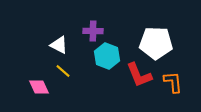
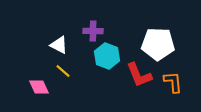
white pentagon: moved 2 px right, 1 px down
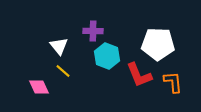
white triangle: moved 1 px down; rotated 24 degrees clockwise
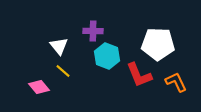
orange L-shape: moved 3 px right; rotated 20 degrees counterclockwise
pink diamond: rotated 15 degrees counterclockwise
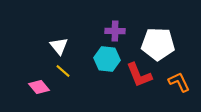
purple cross: moved 22 px right
cyan hexagon: moved 3 px down; rotated 15 degrees counterclockwise
orange L-shape: moved 3 px right
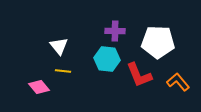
white pentagon: moved 2 px up
yellow line: rotated 35 degrees counterclockwise
orange L-shape: moved 1 px left; rotated 15 degrees counterclockwise
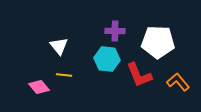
yellow line: moved 1 px right, 4 px down
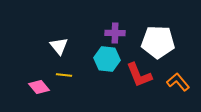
purple cross: moved 2 px down
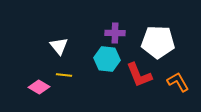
orange L-shape: rotated 10 degrees clockwise
pink diamond: rotated 20 degrees counterclockwise
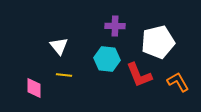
purple cross: moved 7 px up
white pentagon: rotated 16 degrees counterclockwise
pink diamond: moved 5 px left, 1 px down; rotated 60 degrees clockwise
